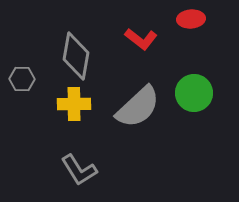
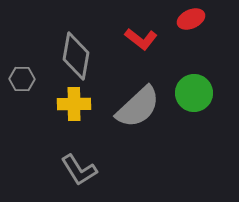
red ellipse: rotated 20 degrees counterclockwise
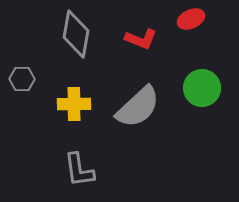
red L-shape: rotated 16 degrees counterclockwise
gray diamond: moved 22 px up
green circle: moved 8 px right, 5 px up
gray L-shape: rotated 24 degrees clockwise
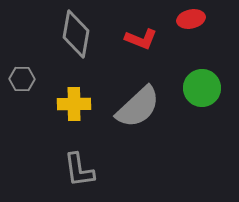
red ellipse: rotated 12 degrees clockwise
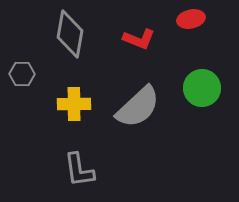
gray diamond: moved 6 px left
red L-shape: moved 2 px left
gray hexagon: moved 5 px up
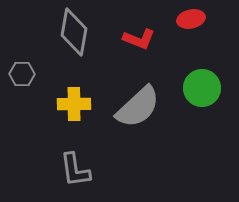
gray diamond: moved 4 px right, 2 px up
gray L-shape: moved 4 px left
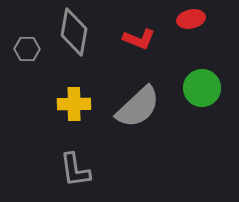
gray hexagon: moved 5 px right, 25 px up
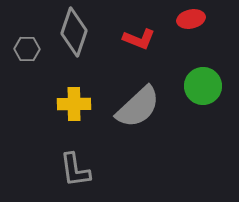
gray diamond: rotated 9 degrees clockwise
green circle: moved 1 px right, 2 px up
